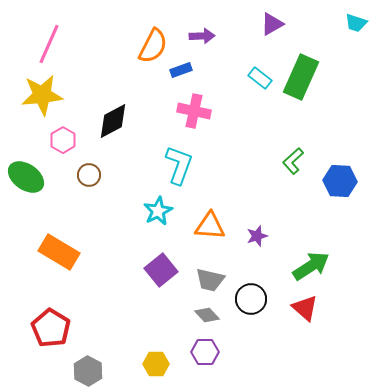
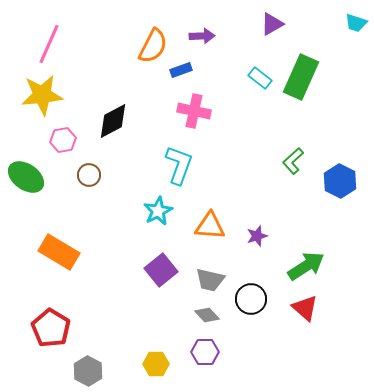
pink hexagon: rotated 20 degrees clockwise
blue hexagon: rotated 24 degrees clockwise
green arrow: moved 5 px left
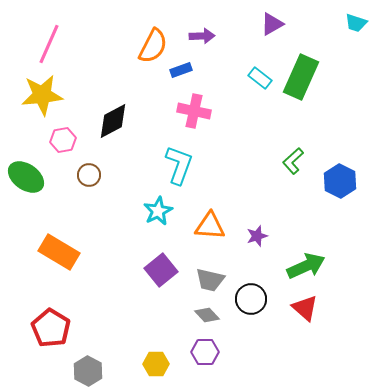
green arrow: rotated 9 degrees clockwise
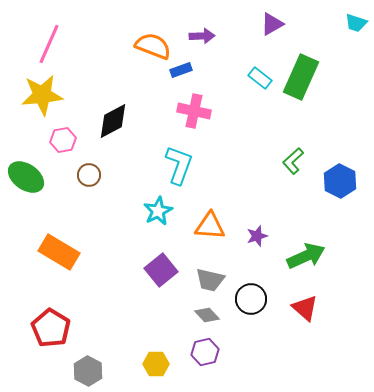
orange semicircle: rotated 96 degrees counterclockwise
green arrow: moved 10 px up
purple hexagon: rotated 12 degrees counterclockwise
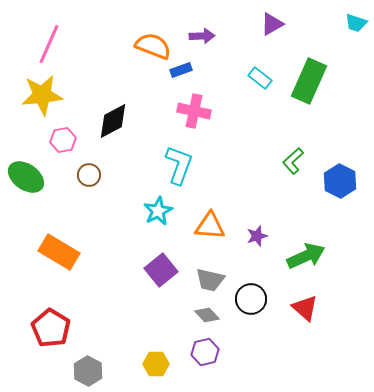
green rectangle: moved 8 px right, 4 px down
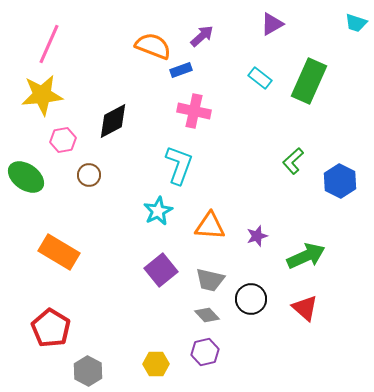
purple arrow: rotated 40 degrees counterclockwise
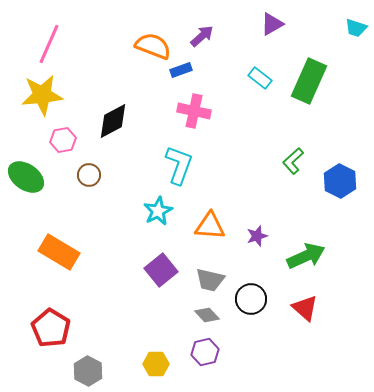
cyan trapezoid: moved 5 px down
